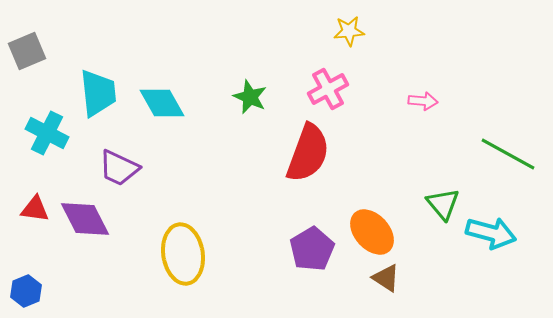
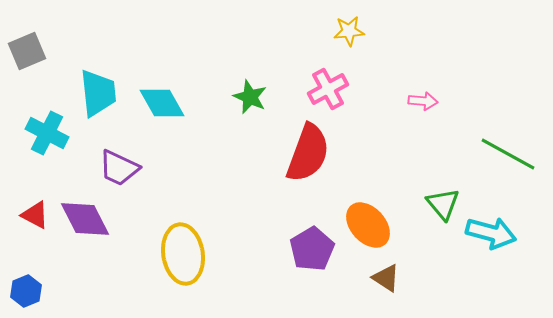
red triangle: moved 6 px down; rotated 20 degrees clockwise
orange ellipse: moved 4 px left, 7 px up
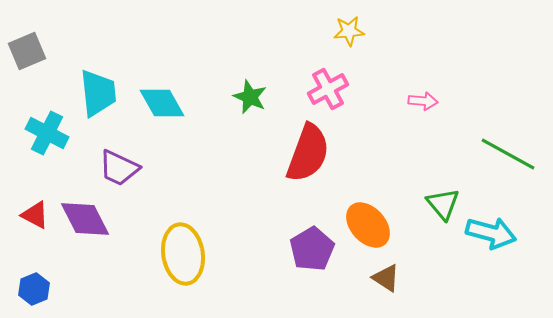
blue hexagon: moved 8 px right, 2 px up
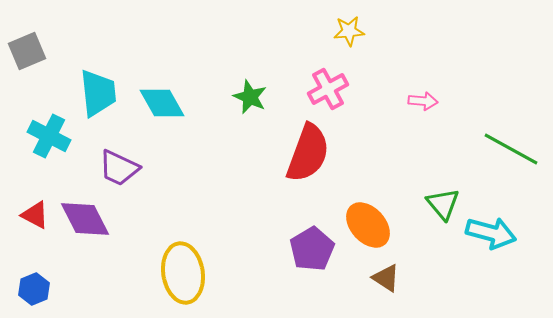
cyan cross: moved 2 px right, 3 px down
green line: moved 3 px right, 5 px up
yellow ellipse: moved 19 px down
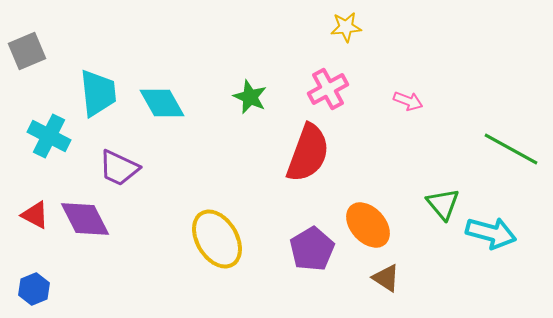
yellow star: moved 3 px left, 4 px up
pink arrow: moved 15 px left; rotated 16 degrees clockwise
yellow ellipse: moved 34 px right, 34 px up; rotated 22 degrees counterclockwise
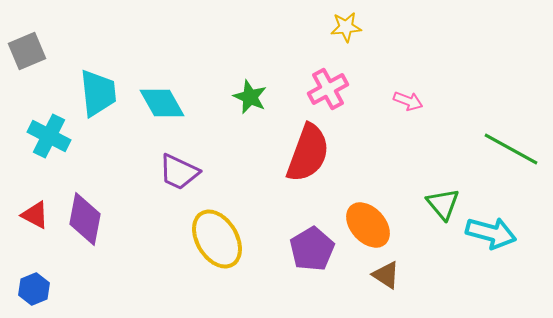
purple trapezoid: moved 60 px right, 4 px down
purple diamond: rotated 38 degrees clockwise
brown triangle: moved 3 px up
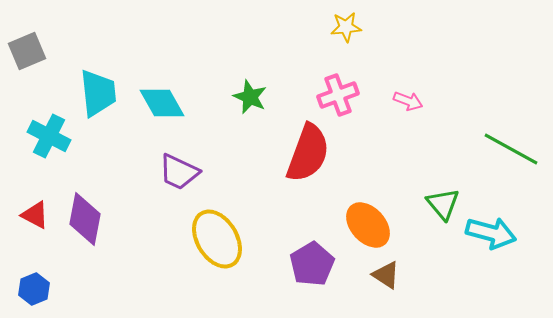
pink cross: moved 10 px right, 6 px down; rotated 9 degrees clockwise
purple pentagon: moved 15 px down
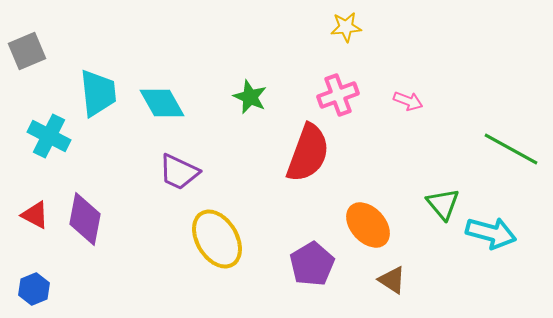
brown triangle: moved 6 px right, 5 px down
